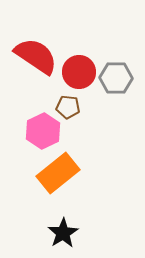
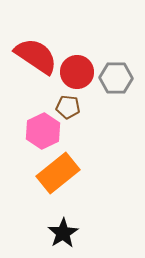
red circle: moved 2 px left
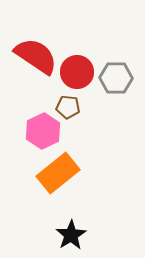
black star: moved 8 px right, 2 px down
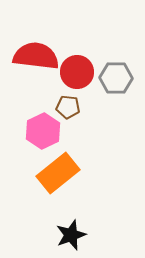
red semicircle: rotated 27 degrees counterclockwise
black star: rotated 12 degrees clockwise
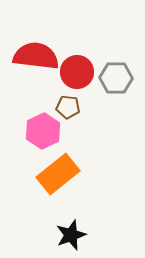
orange rectangle: moved 1 px down
